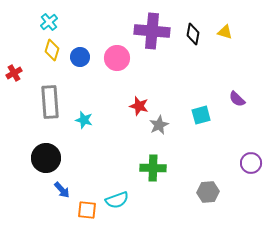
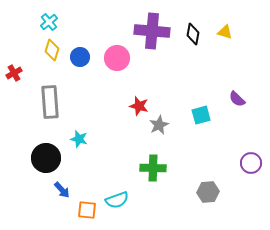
cyan star: moved 5 px left, 19 px down
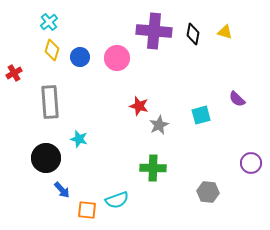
purple cross: moved 2 px right
gray hexagon: rotated 10 degrees clockwise
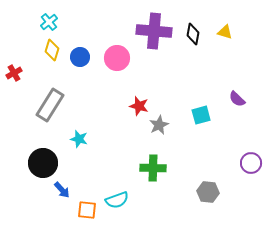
gray rectangle: moved 3 px down; rotated 36 degrees clockwise
black circle: moved 3 px left, 5 px down
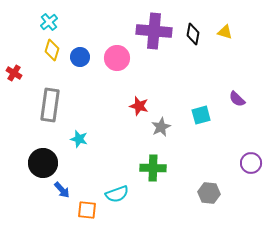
red cross: rotated 28 degrees counterclockwise
gray rectangle: rotated 24 degrees counterclockwise
gray star: moved 2 px right, 2 px down
gray hexagon: moved 1 px right, 1 px down
cyan semicircle: moved 6 px up
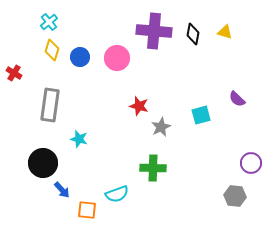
gray hexagon: moved 26 px right, 3 px down
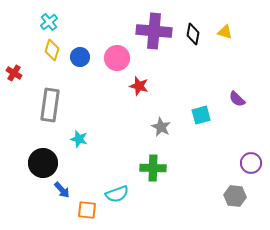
red star: moved 20 px up
gray star: rotated 18 degrees counterclockwise
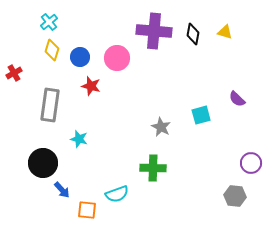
red cross: rotated 28 degrees clockwise
red star: moved 48 px left
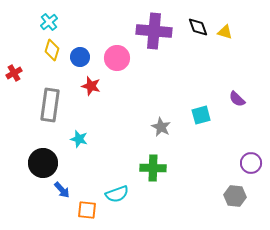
black diamond: moved 5 px right, 7 px up; rotated 30 degrees counterclockwise
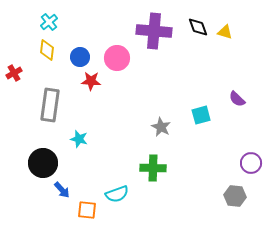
yellow diamond: moved 5 px left; rotated 10 degrees counterclockwise
red star: moved 5 px up; rotated 12 degrees counterclockwise
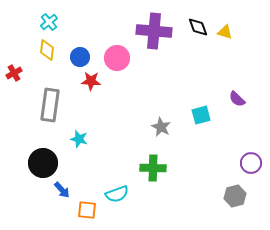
gray hexagon: rotated 20 degrees counterclockwise
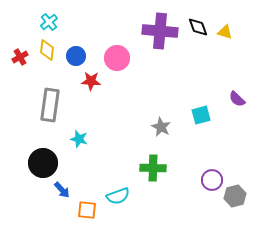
purple cross: moved 6 px right
blue circle: moved 4 px left, 1 px up
red cross: moved 6 px right, 16 px up
purple circle: moved 39 px left, 17 px down
cyan semicircle: moved 1 px right, 2 px down
